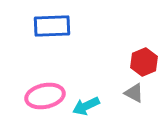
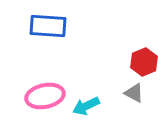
blue rectangle: moved 4 px left; rotated 6 degrees clockwise
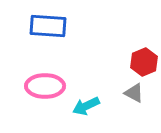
pink ellipse: moved 10 px up; rotated 12 degrees clockwise
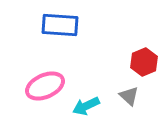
blue rectangle: moved 12 px right, 1 px up
pink ellipse: rotated 24 degrees counterclockwise
gray triangle: moved 5 px left, 3 px down; rotated 15 degrees clockwise
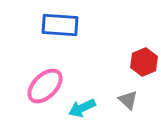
pink ellipse: rotated 21 degrees counterclockwise
gray triangle: moved 1 px left, 4 px down
cyan arrow: moved 4 px left, 2 px down
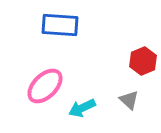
red hexagon: moved 1 px left, 1 px up
gray triangle: moved 1 px right
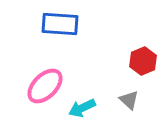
blue rectangle: moved 1 px up
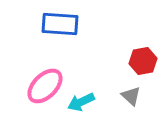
red hexagon: rotated 12 degrees clockwise
gray triangle: moved 2 px right, 4 px up
cyan arrow: moved 1 px left, 6 px up
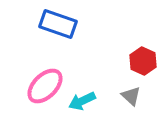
blue rectangle: moved 2 px left; rotated 15 degrees clockwise
red hexagon: rotated 24 degrees counterclockwise
cyan arrow: moved 1 px right, 1 px up
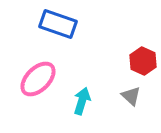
pink ellipse: moved 7 px left, 7 px up
cyan arrow: rotated 132 degrees clockwise
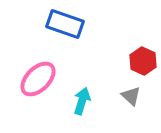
blue rectangle: moved 7 px right
